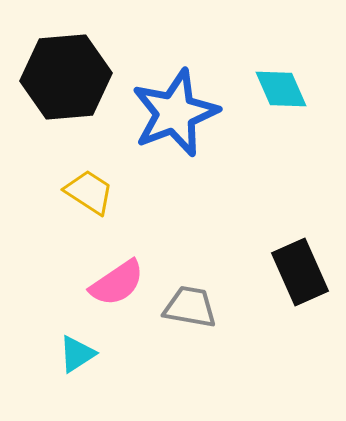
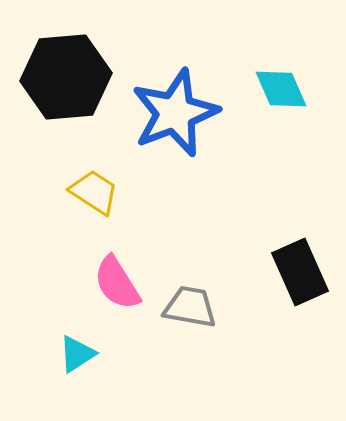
yellow trapezoid: moved 5 px right
pink semicircle: rotated 92 degrees clockwise
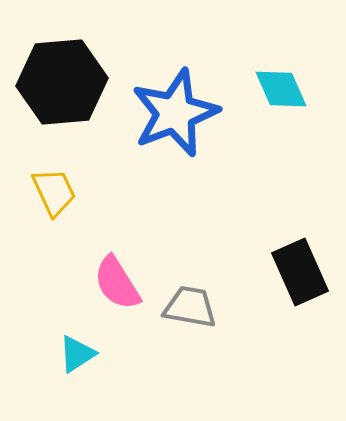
black hexagon: moved 4 px left, 5 px down
yellow trapezoid: moved 40 px left; rotated 32 degrees clockwise
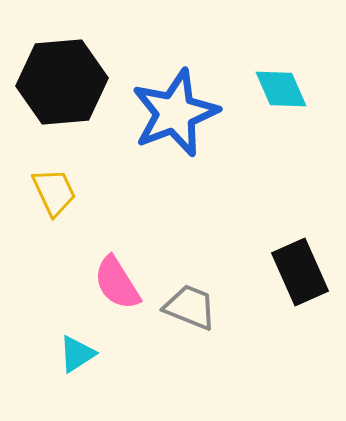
gray trapezoid: rotated 12 degrees clockwise
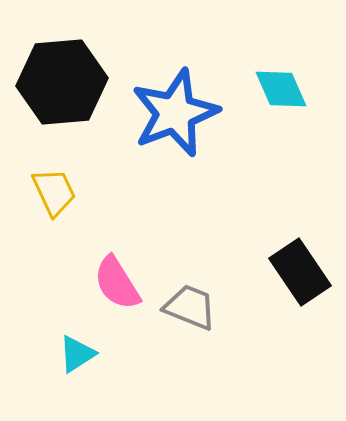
black rectangle: rotated 10 degrees counterclockwise
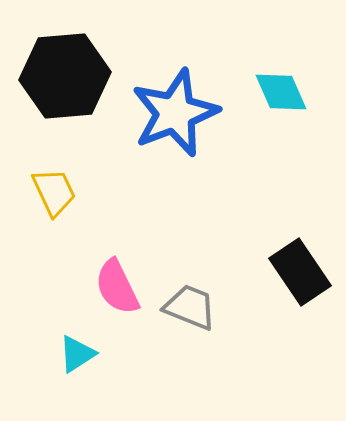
black hexagon: moved 3 px right, 6 px up
cyan diamond: moved 3 px down
pink semicircle: moved 4 px down; rotated 6 degrees clockwise
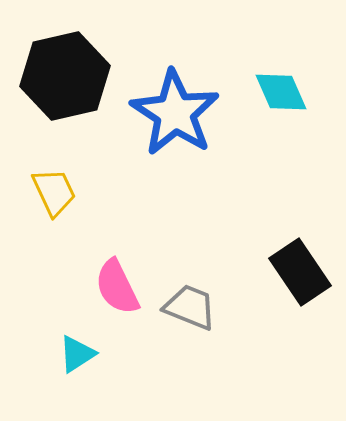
black hexagon: rotated 8 degrees counterclockwise
blue star: rotated 18 degrees counterclockwise
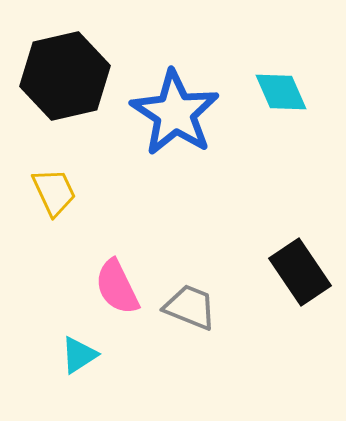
cyan triangle: moved 2 px right, 1 px down
